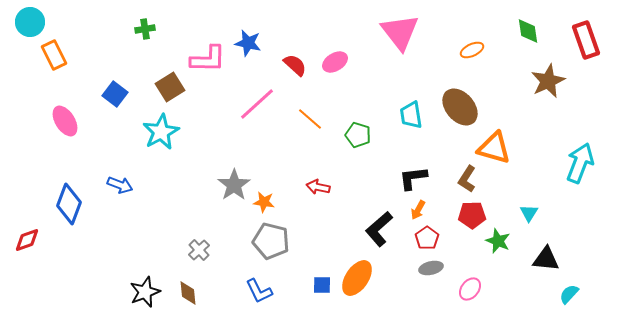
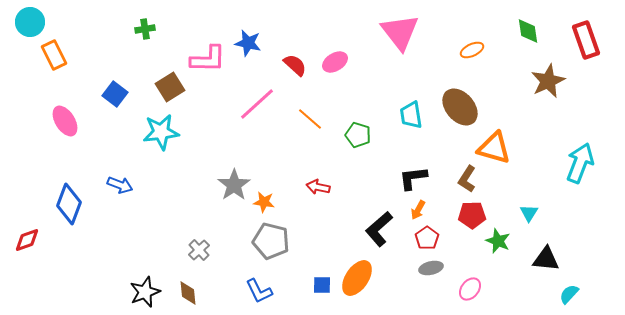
cyan star at (161, 132): rotated 21 degrees clockwise
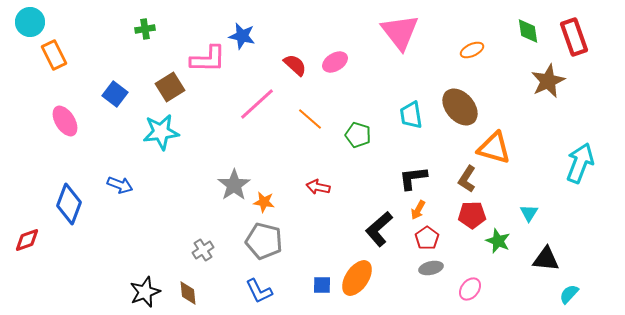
red rectangle at (586, 40): moved 12 px left, 3 px up
blue star at (248, 43): moved 6 px left, 7 px up
gray pentagon at (271, 241): moved 7 px left
gray cross at (199, 250): moved 4 px right; rotated 10 degrees clockwise
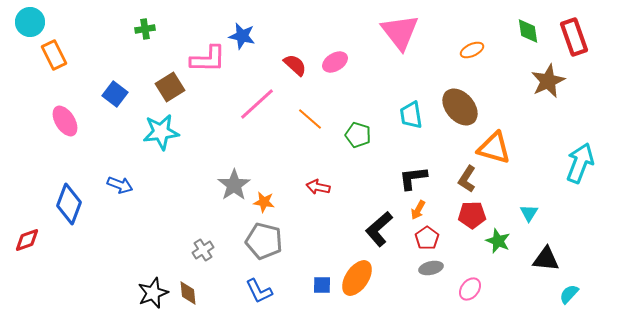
black star at (145, 292): moved 8 px right, 1 px down
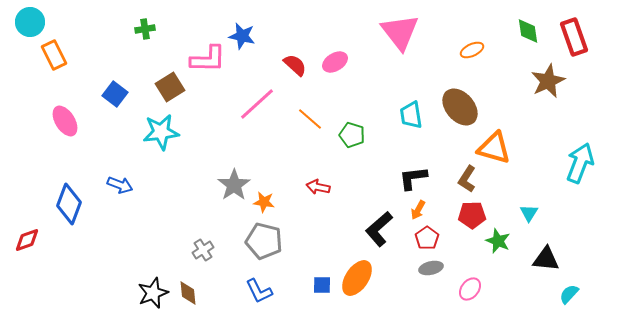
green pentagon at (358, 135): moved 6 px left
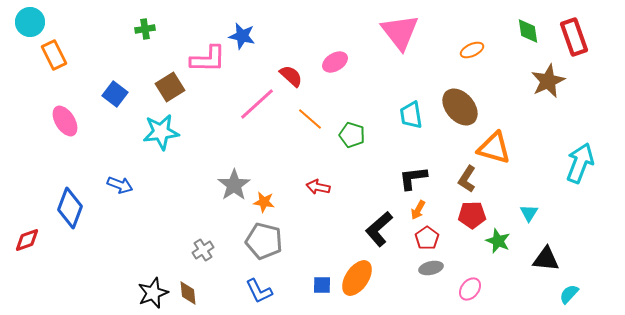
red semicircle at (295, 65): moved 4 px left, 11 px down
blue diamond at (69, 204): moved 1 px right, 4 px down
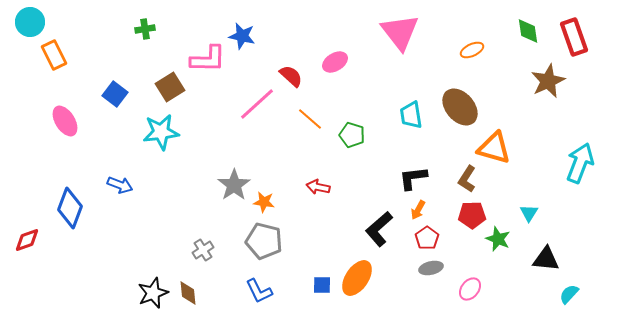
green star at (498, 241): moved 2 px up
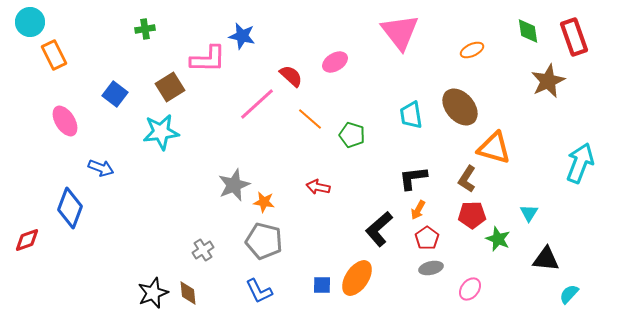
blue arrow at (120, 185): moved 19 px left, 17 px up
gray star at (234, 185): rotated 12 degrees clockwise
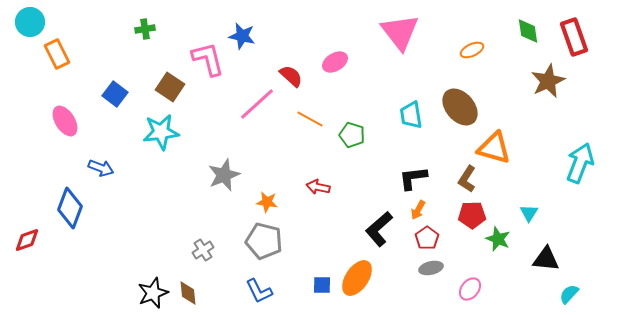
orange rectangle at (54, 55): moved 3 px right, 1 px up
pink L-shape at (208, 59): rotated 105 degrees counterclockwise
brown square at (170, 87): rotated 24 degrees counterclockwise
orange line at (310, 119): rotated 12 degrees counterclockwise
gray star at (234, 185): moved 10 px left, 10 px up
orange star at (264, 202): moved 3 px right
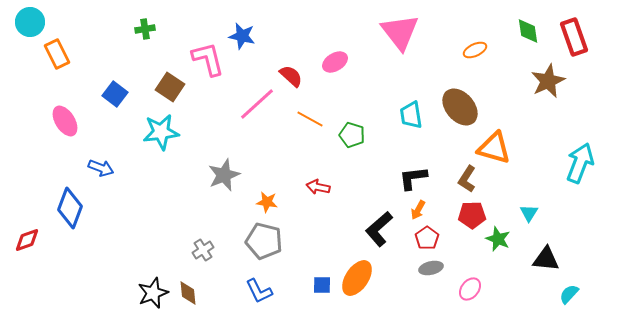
orange ellipse at (472, 50): moved 3 px right
